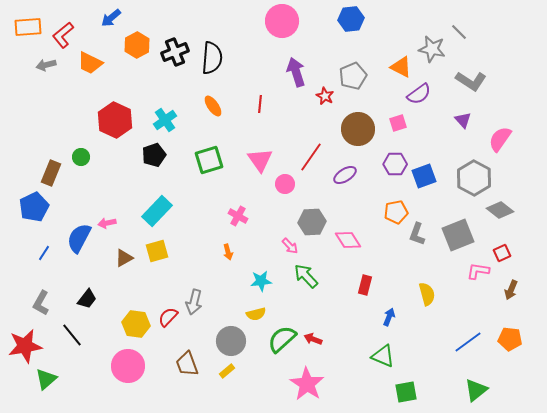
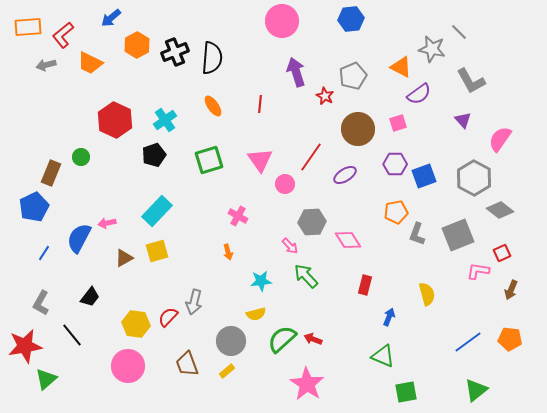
gray L-shape at (471, 81): rotated 28 degrees clockwise
black trapezoid at (87, 299): moved 3 px right, 2 px up
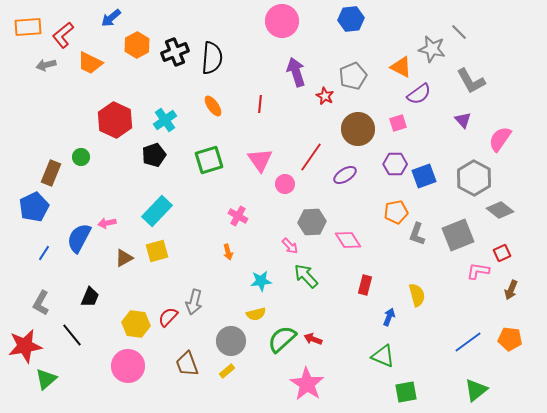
yellow semicircle at (427, 294): moved 10 px left, 1 px down
black trapezoid at (90, 297): rotated 15 degrees counterclockwise
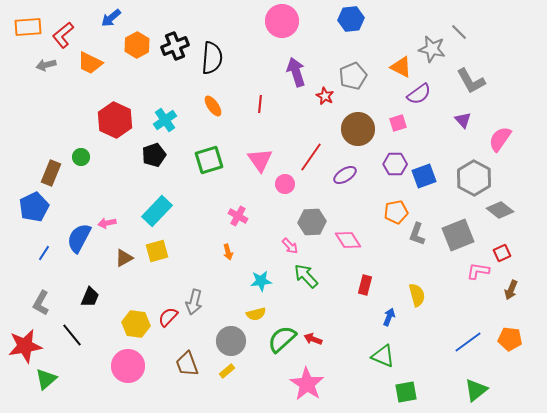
black cross at (175, 52): moved 6 px up
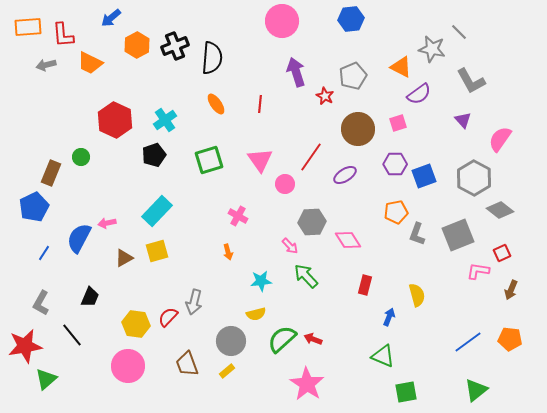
red L-shape at (63, 35): rotated 56 degrees counterclockwise
orange ellipse at (213, 106): moved 3 px right, 2 px up
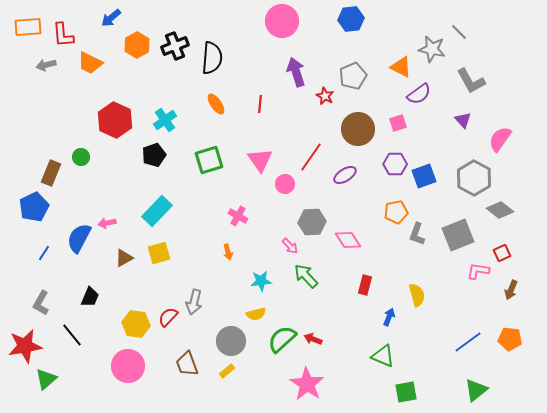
yellow square at (157, 251): moved 2 px right, 2 px down
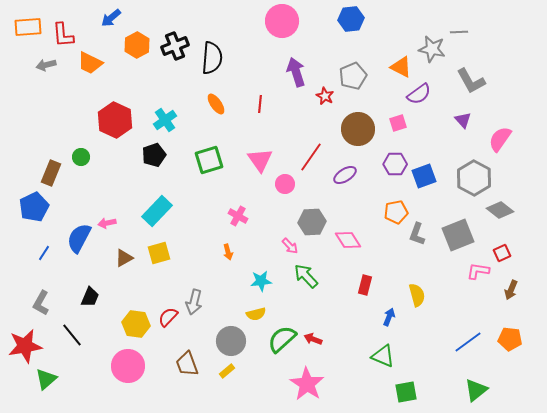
gray line at (459, 32): rotated 48 degrees counterclockwise
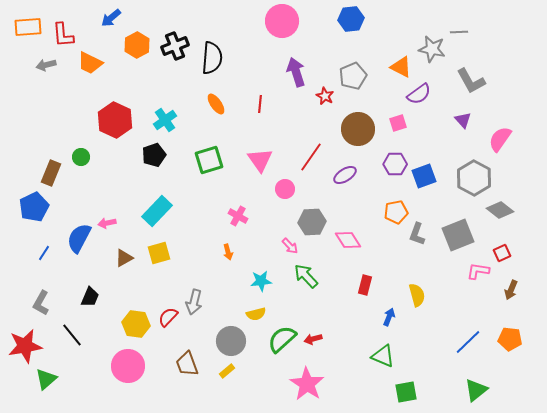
pink circle at (285, 184): moved 5 px down
red arrow at (313, 339): rotated 36 degrees counterclockwise
blue line at (468, 342): rotated 8 degrees counterclockwise
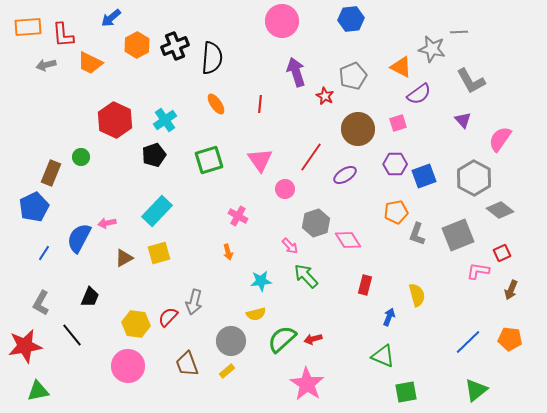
gray hexagon at (312, 222): moved 4 px right, 1 px down; rotated 16 degrees counterclockwise
green triangle at (46, 379): moved 8 px left, 12 px down; rotated 30 degrees clockwise
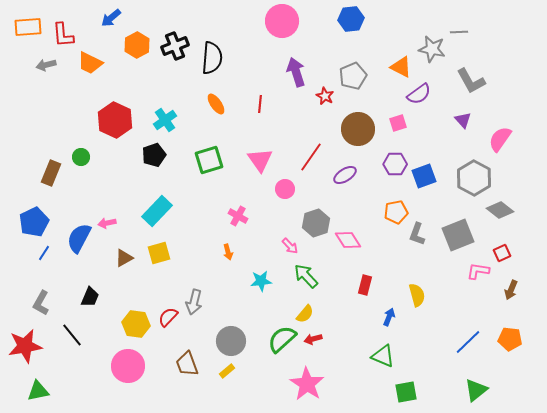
blue pentagon at (34, 207): moved 15 px down
yellow semicircle at (256, 314): moved 49 px right; rotated 36 degrees counterclockwise
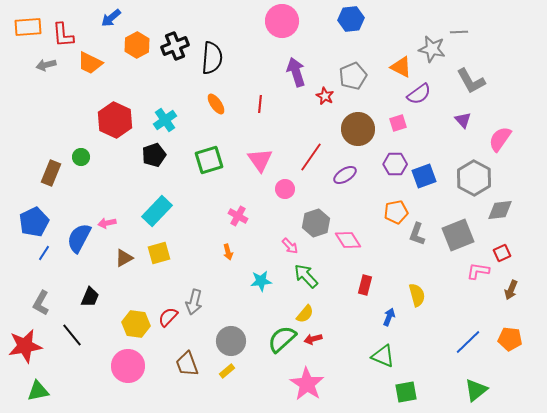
gray diamond at (500, 210): rotated 44 degrees counterclockwise
